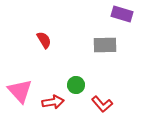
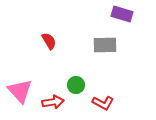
red semicircle: moved 5 px right, 1 px down
red L-shape: moved 1 px right, 1 px up; rotated 20 degrees counterclockwise
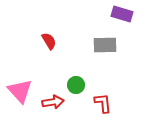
red L-shape: rotated 125 degrees counterclockwise
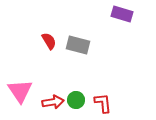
gray rectangle: moved 27 px left; rotated 15 degrees clockwise
green circle: moved 15 px down
pink triangle: rotated 8 degrees clockwise
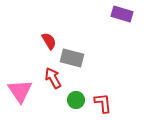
gray rectangle: moved 6 px left, 13 px down
red arrow: moved 24 px up; rotated 110 degrees counterclockwise
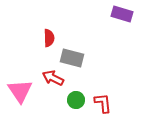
red semicircle: moved 3 px up; rotated 30 degrees clockwise
red arrow: rotated 35 degrees counterclockwise
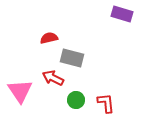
red semicircle: rotated 102 degrees counterclockwise
red L-shape: moved 3 px right
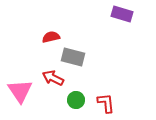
red semicircle: moved 2 px right, 1 px up
gray rectangle: moved 1 px right, 1 px up
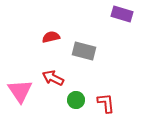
gray rectangle: moved 11 px right, 6 px up
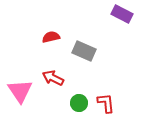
purple rectangle: rotated 10 degrees clockwise
gray rectangle: rotated 10 degrees clockwise
green circle: moved 3 px right, 3 px down
